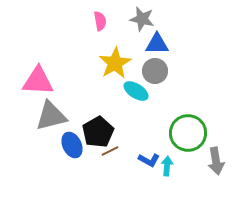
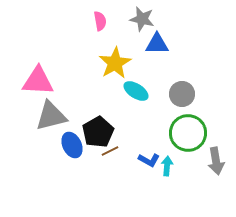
gray circle: moved 27 px right, 23 px down
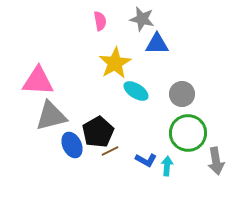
blue L-shape: moved 3 px left
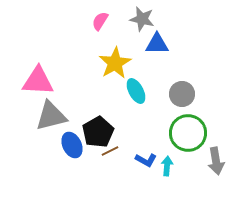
pink semicircle: rotated 138 degrees counterclockwise
cyan ellipse: rotated 30 degrees clockwise
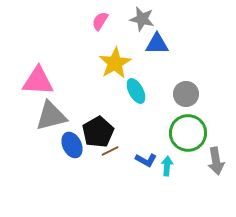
gray circle: moved 4 px right
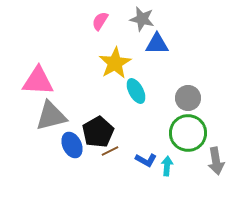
gray circle: moved 2 px right, 4 px down
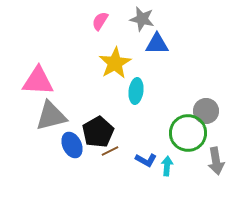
cyan ellipse: rotated 35 degrees clockwise
gray circle: moved 18 px right, 13 px down
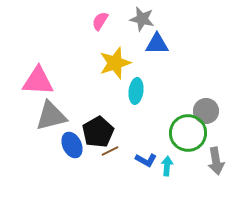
yellow star: rotated 12 degrees clockwise
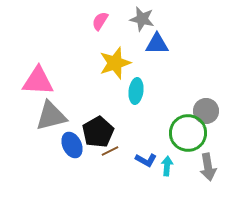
gray arrow: moved 8 px left, 6 px down
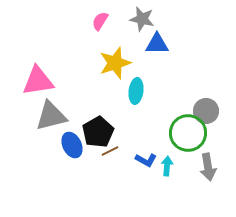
pink triangle: rotated 12 degrees counterclockwise
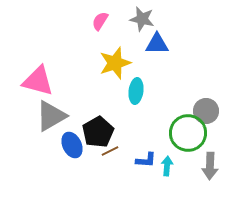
pink triangle: rotated 24 degrees clockwise
gray triangle: rotated 16 degrees counterclockwise
blue L-shape: rotated 25 degrees counterclockwise
gray arrow: moved 2 px right, 1 px up; rotated 12 degrees clockwise
